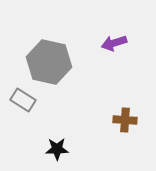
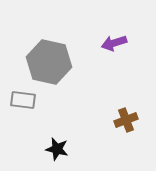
gray rectangle: rotated 25 degrees counterclockwise
brown cross: moved 1 px right; rotated 25 degrees counterclockwise
black star: rotated 15 degrees clockwise
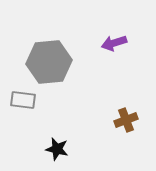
gray hexagon: rotated 18 degrees counterclockwise
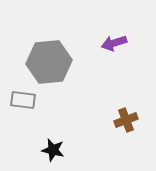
black star: moved 4 px left, 1 px down
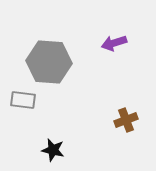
gray hexagon: rotated 9 degrees clockwise
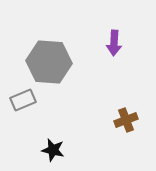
purple arrow: rotated 70 degrees counterclockwise
gray rectangle: rotated 30 degrees counterclockwise
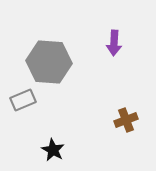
black star: rotated 15 degrees clockwise
